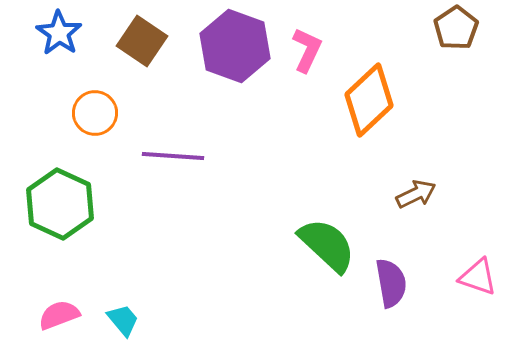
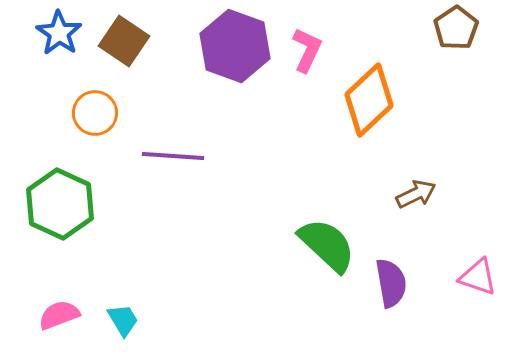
brown square: moved 18 px left
cyan trapezoid: rotated 9 degrees clockwise
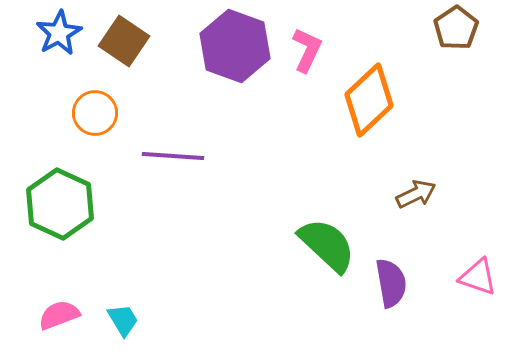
blue star: rotated 9 degrees clockwise
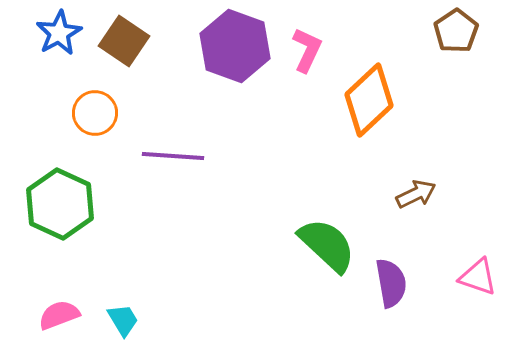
brown pentagon: moved 3 px down
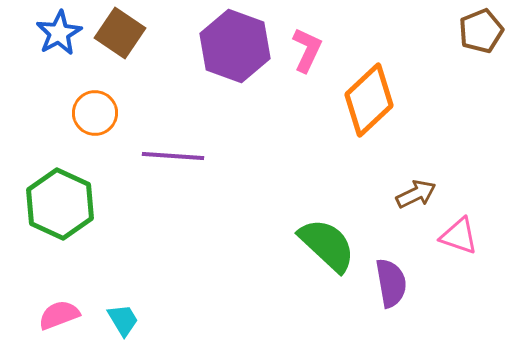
brown pentagon: moved 25 px right; rotated 12 degrees clockwise
brown square: moved 4 px left, 8 px up
pink triangle: moved 19 px left, 41 px up
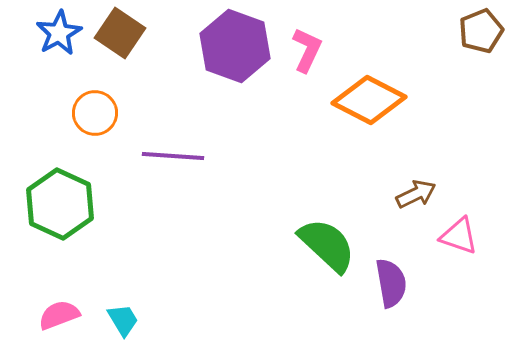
orange diamond: rotated 70 degrees clockwise
